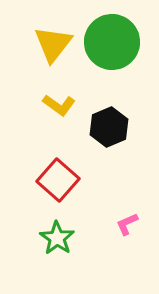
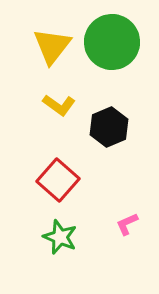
yellow triangle: moved 1 px left, 2 px down
green star: moved 3 px right, 1 px up; rotated 12 degrees counterclockwise
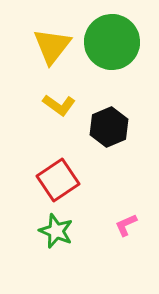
red square: rotated 15 degrees clockwise
pink L-shape: moved 1 px left, 1 px down
green star: moved 4 px left, 6 px up
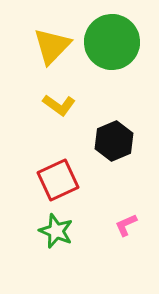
yellow triangle: rotated 6 degrees clockwise
black hexagon: moved 5 px right, 14 px down
red square: rotated 9 degrees clockwise
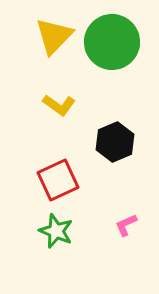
yellow triangle: moved 2 px right, 10 px up
black hexagon: moved 1 px right, 1 px down
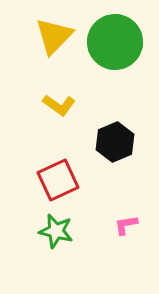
green circle: moved 3 px right
pink L-shape: rotated 15 degrees clockwise
green star: rotated 8 degrees counterclockwise
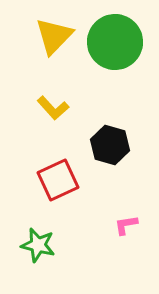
yellow L-shape: moved 6 px left, 3 px down; rotated 12 degrees clockwise
black hexagon: moved 5 px left, 3 px down; rotated 21 degrees counterclockwise
green star: moved 18 px left, 14 px down
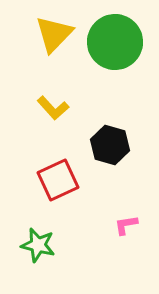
yellow triangle: moved 2 px up
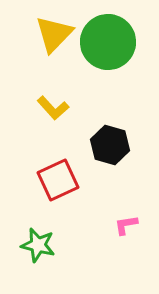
green circle: moved 7 px left
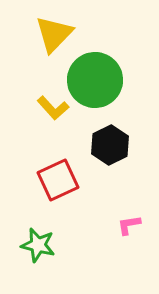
green circle: moved 13 px left, 38 px down
black hexagon: rotated 18 degrees clockwise
pink L-shape: moved 3 px right
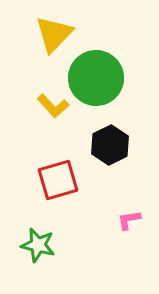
green circle: moved 1 px right, 2 px up
yellow L-shape: moved 2 px up
red square: rotated 9 degrees clockwise
pink L-shape: moved 5 px up
